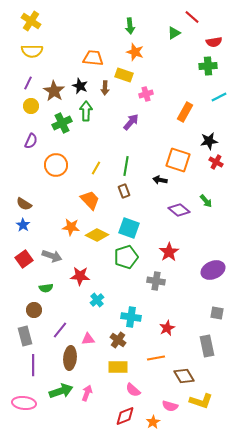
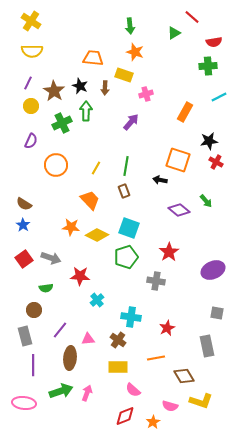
gray arrow at (52, 256): moved 1 px left, 2 px down
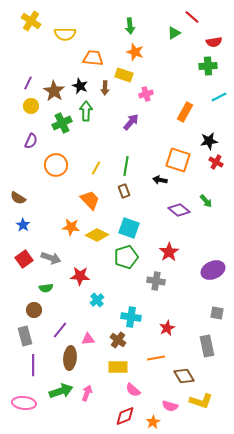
yellow semicircle at (32, 51): moved 33 px right, 17 px up
brown semicircle at (24, 204): moved 6 px left, 6 px up
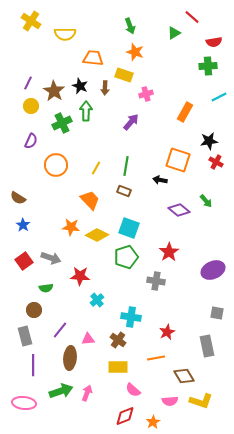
green arrow at (130, 26): rotated 14 degrees counterclockwise
brown rectangle at (124, 191): rotated 48 degrees counterclockwise
red square at (24, 259): moved 2 px down
red star at (167, 328): moved 4 px down
pink semicircle at (170, 406): moved 5 px up; rotated 21 degrees counterclockwise
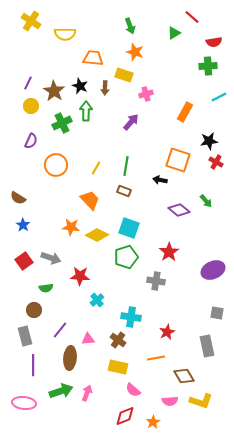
yellow rectangle at (118, 367): rotated 12 degrees clockwise
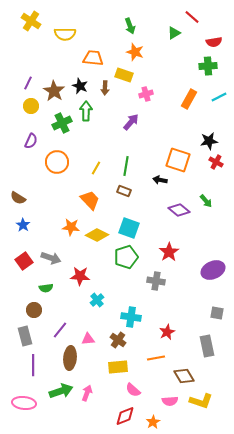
orange rectangle at (185, 112): moved 4 px right, 13 px up
orange circle at (56, 165): moved 1 px right, 3 px up
yellow rectangle at (118, 367): rotated 18 degrees counterclockwise
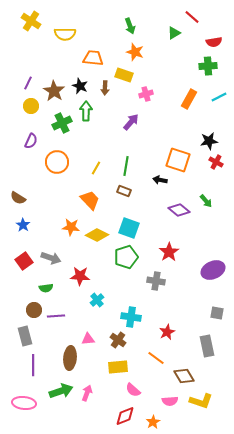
purple line at (60, 330): moved 4 px left, 14 px up; rotated 48 degrees clockwise
orange line at (156, 358): rotated 48 degrees clockwise
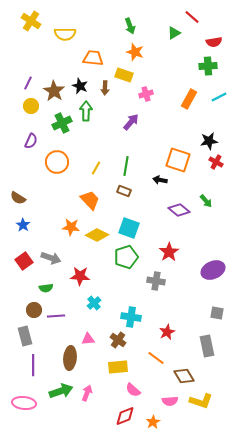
cyan cross at (97, 300): moved 3 px left, 3 px down
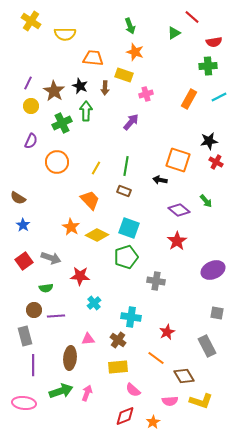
orange star at (71, 227): rotated 24 degrees clockwise
red star at (169, 252): moved 8 px right, 11 px up
gray rectangle at (207, 346): rotated 15 degrees counterclockwise
